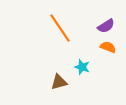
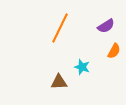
orange line: rotated 60 degrees clockwise
orange semicircle: moved 6 px right, 4 px down; rotated 98 degrees clockwise
brown triangle: rotated 12 degrees clockwise
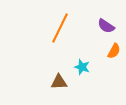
purple semicircle: rotated 66 degrees clockwise
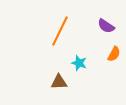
orange line: moved 3 px down
orange semicircle: moved 3 px down
cyan star: moved 3 px left, 4 px up
